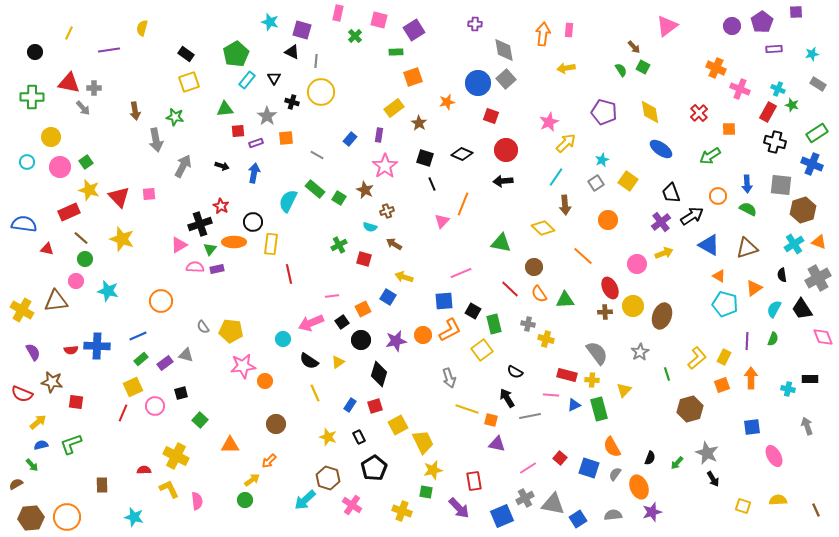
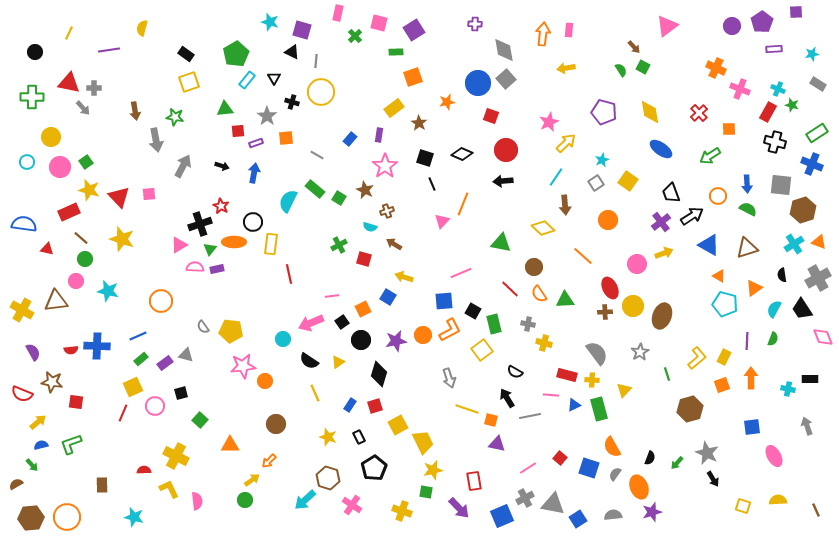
pink square at (379, 20): moved 3 px down
yellow cross at (546, 339): moved 2 px left, 4 px down
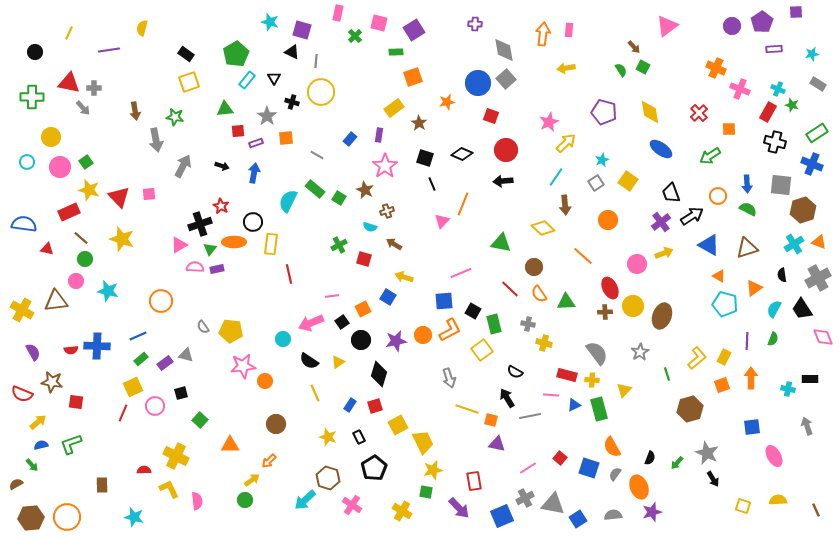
green triangle at (565, 300): moved 1 px right, 2 px down
yellow cross at (402, 511): rotated 12 degrees clockwise
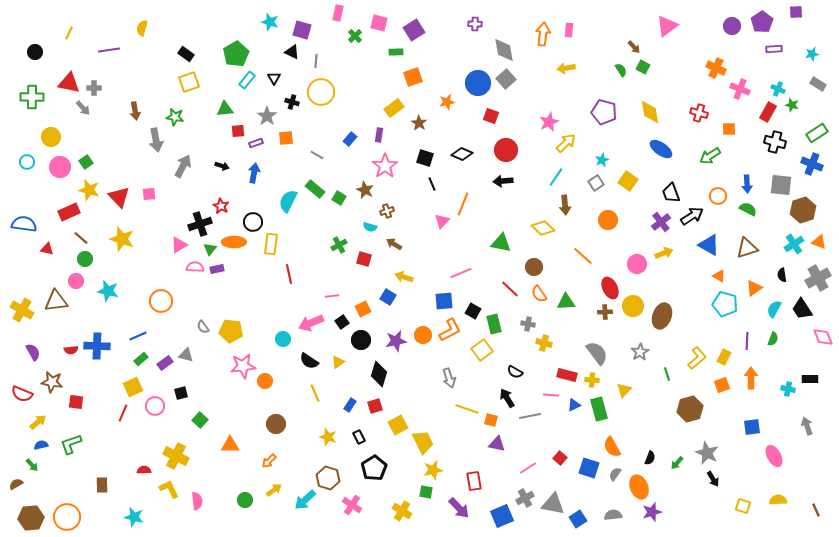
red cross at (699, 113): rotated 30 degrees counterclockwise
yellow arrow at (252, 480): moved 22 px right, 10 px down
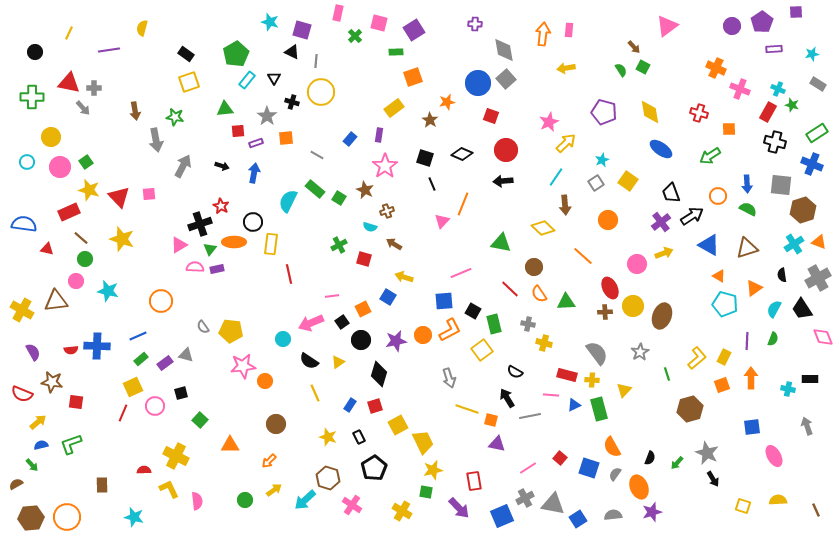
brown star at (419, 123): moved 11 px right, 3 px up
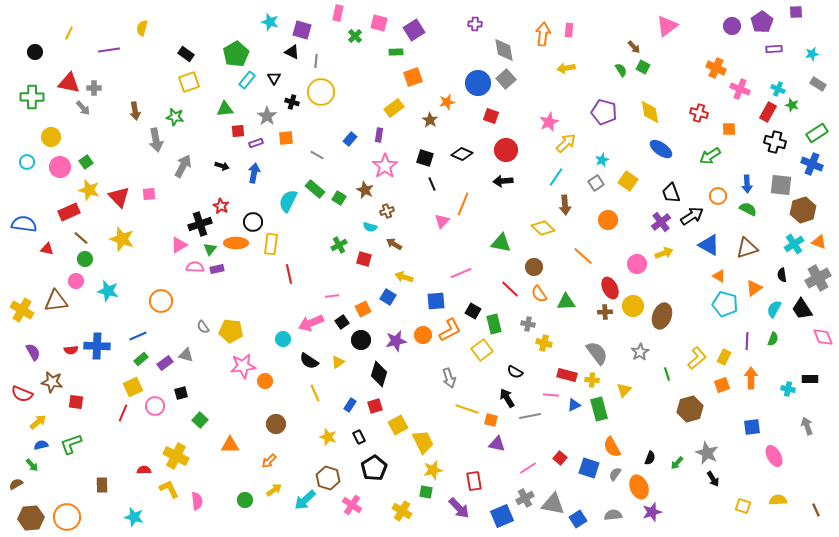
orange ellipse at (234, 242): moved 2 px right, 1 px down
blue square at (444, 301): moved 8 px left
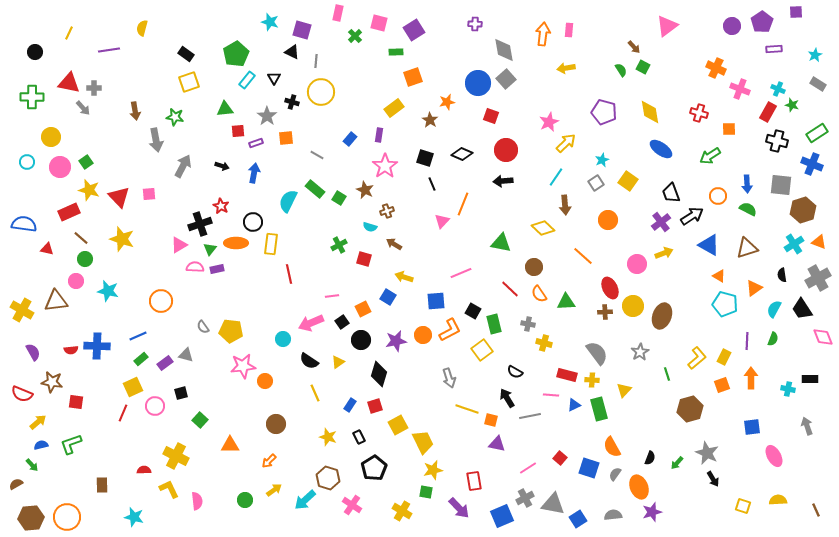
cyan star at (812, 54): moved 3 px right, 1 px down; rotated 16 degrees counterclockwise
black cross at (775, 142): moved 2 px right, 1 px up
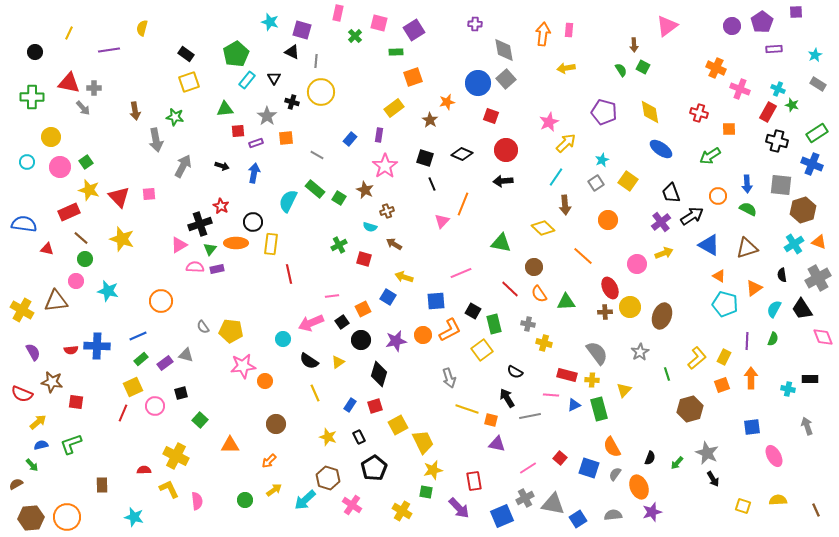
brown arrow at (634, 47): moved 2 px up; rotated 40 degrees clockwise
yellow circle at (633, 306): moved 3 px left, 1 px down
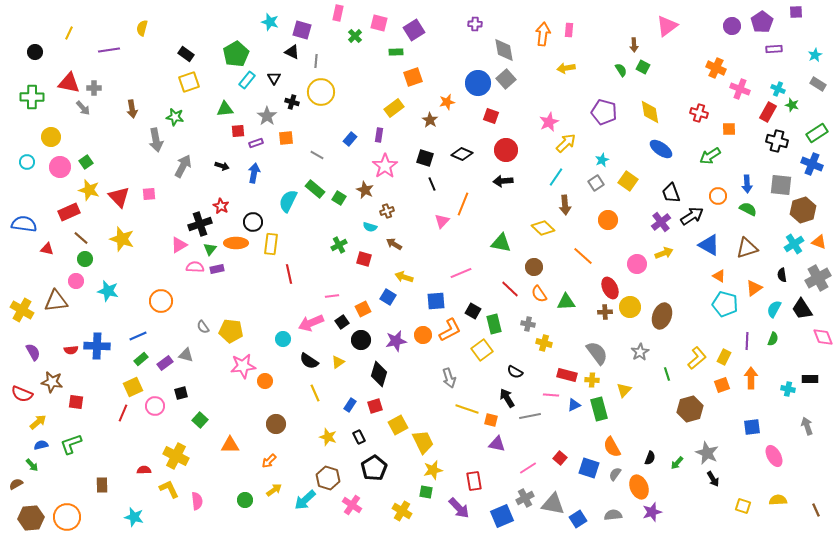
brown arrow at (135, 111): moved 3 px left, 2 px up
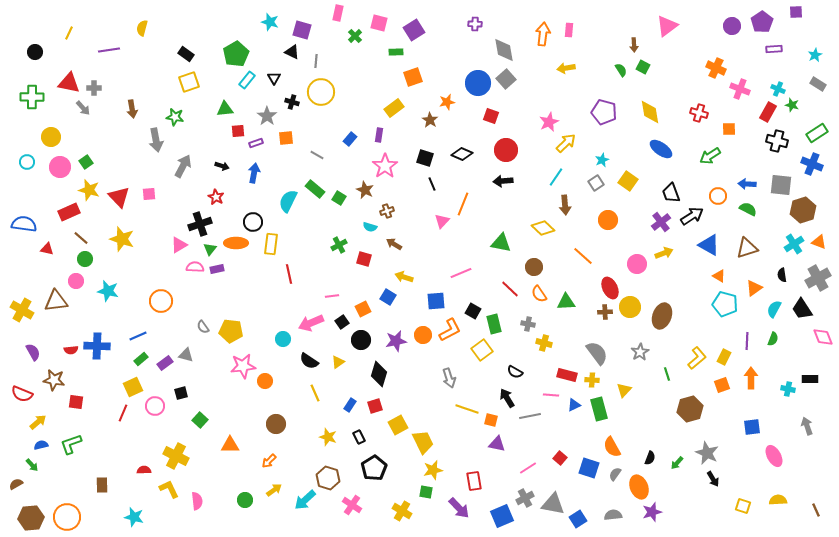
blue arrow at (747, 184): rotated 96 degrees clockwise
red star at (221, 206): moved 5 px left, 9 px up
brown star at (52, 382): moved 2 px right, 2 px up
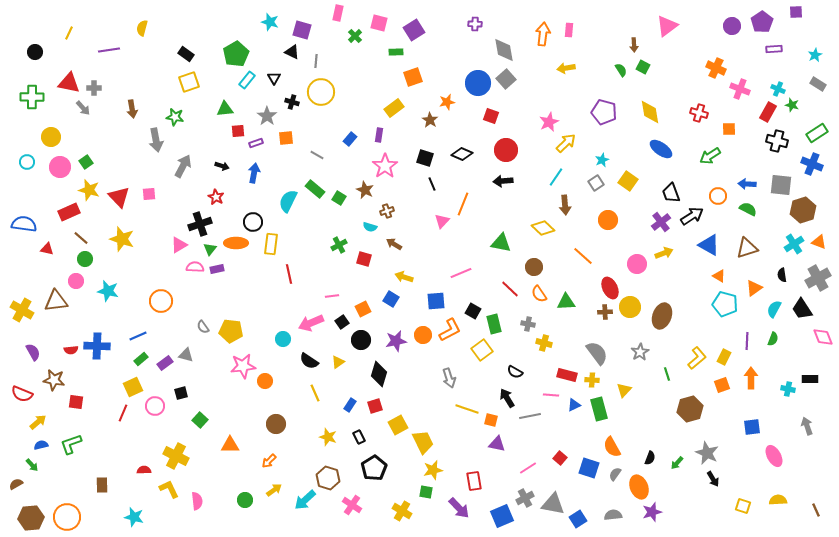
blue square at (388, 297): moved 3 px right, 2 px down
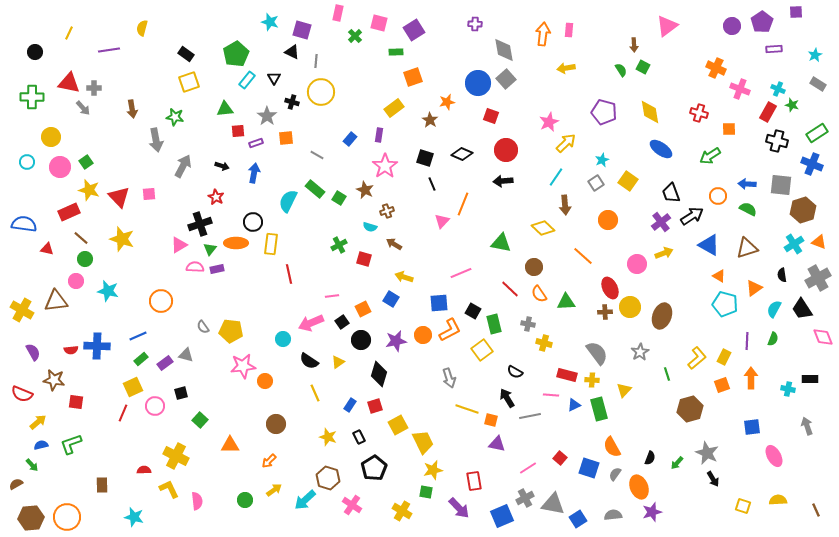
blue square at (436, 301): moved 3 px right, 2 px down
